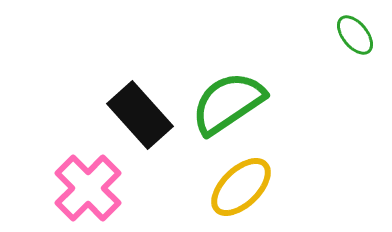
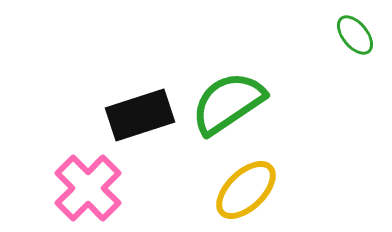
black rectangle: rotated 66 degrees counterclockwise
yellow ellipse: moved 5 px right, 3 px down
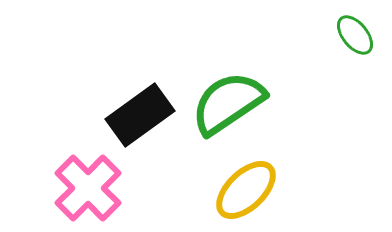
black rectangle: rotated 18 degrees counterclockwise
